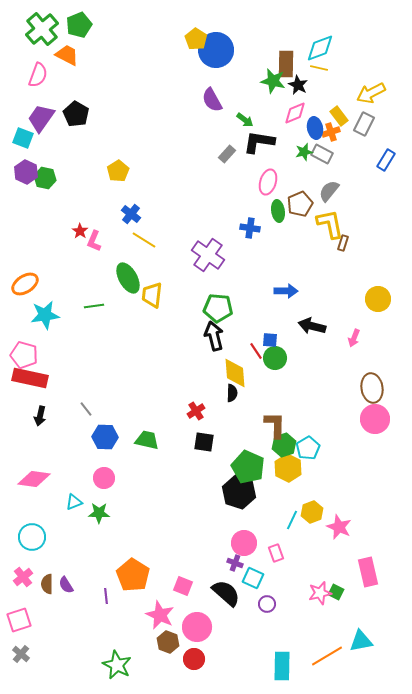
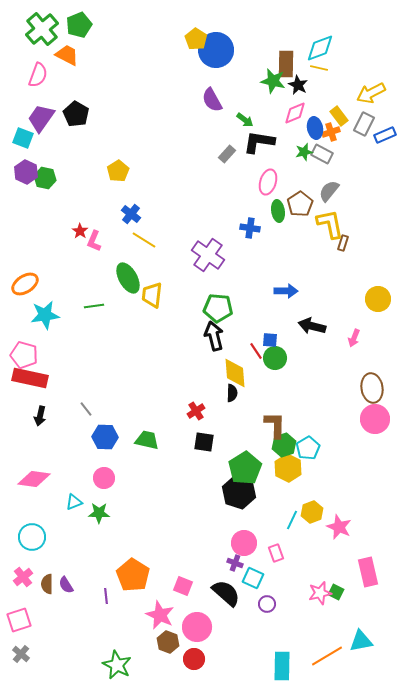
blue rectangle at (386, 160): moved 1 px left, 25 px up; rotated 35 degrees clockwise
brown pentagon at (300, 204): rotated 10 degrees counterclockwise
green pentagon at (248, 467): moved 3 px left, 1 px down; rotated 16 degrees clockwise
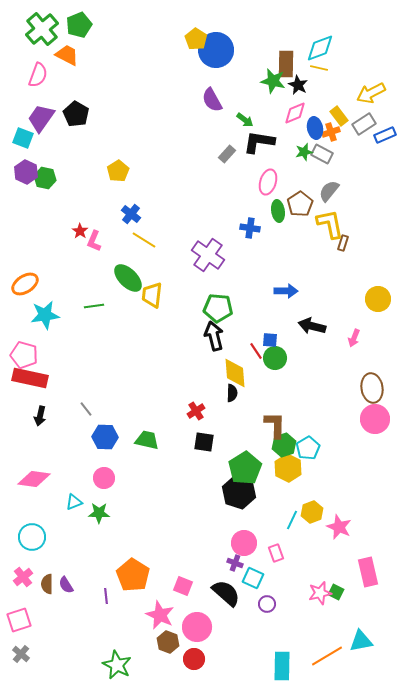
gray rectangle at (364, 124): rotated 30 degrees clockwise
green ellipse at (128, 278): rotated 16 degrees counterclockwise
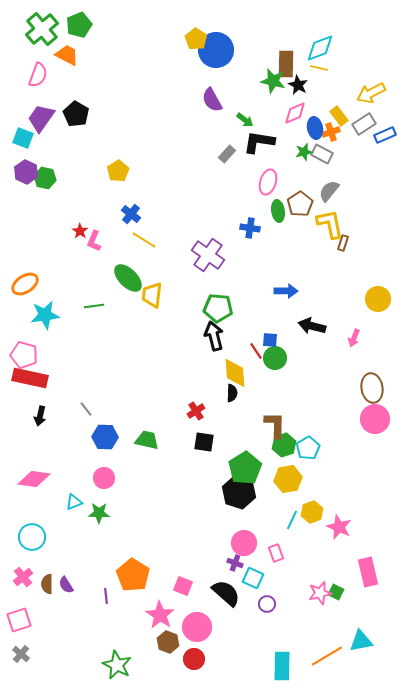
yellow hexagon at (288, 468): moved 11 px down; rotated 24 degrees clockwise
pink star at (160, 615): rotated 8 degrees clockwise
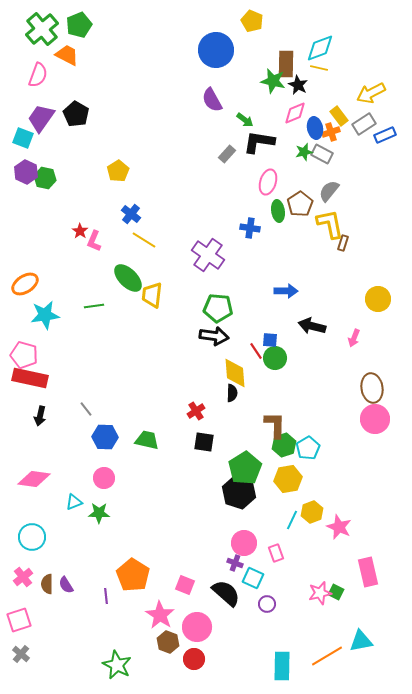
yellow pentagon at (196, 39): moved 56 px right, 18 px up; rotated 10 degrees counterclockwise
black arrow at (214, 336): rotated 112 degrees clockwise
pink square at (183, 586): moved 2 px right, 1 px up
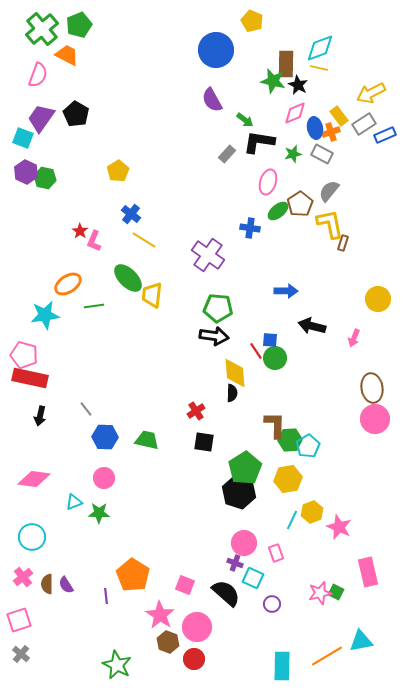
green star at (304, 152): moved 11 px left, 2 px down
green ellipse at (278, 211): rotated 60 degrees clockwise
orange ellipse at (25, 284): moved 43 px right
green hexagon at (284, 445): moved 6 px right, 5 px up; rotated 15 degrees clockwise
cyan pentagon at (308, 448): moved 2 px up
purple circle at (267, 604): moved 5 px right
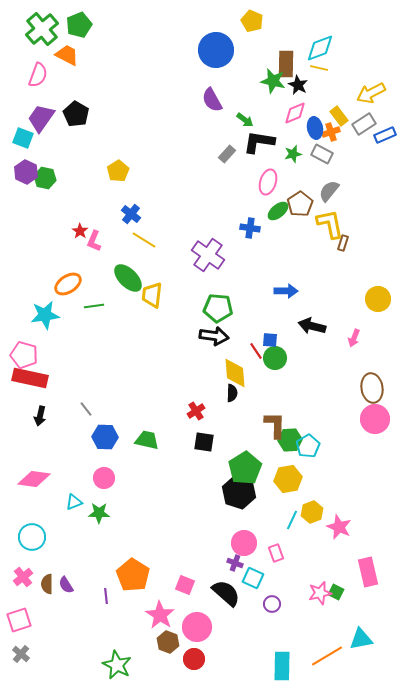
cyan triangle at (361, 641): moved 2 px up
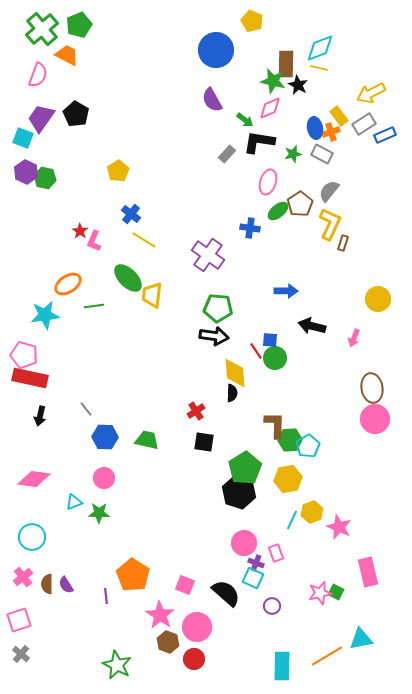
pink diamond at (295, 113): moved 25 px left, 5 px up
yellow L-shape at (330, 224): rotated 36 degrees clockwise
purple cross at (235, 563): moved 21 px right
purple circle at (272, 604): moved 2 px down
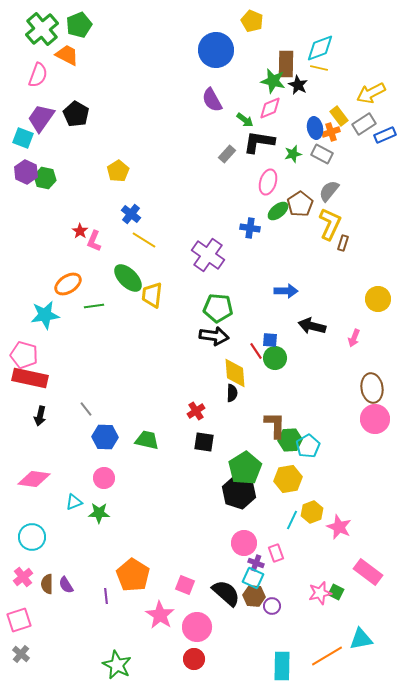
pink rectangle at (368, 572): rotated 40 degrees counterclockwise
brown hexagon at (168, 642): moved 86 px right, 46 px up; rotated 15 degrees counterclockwise
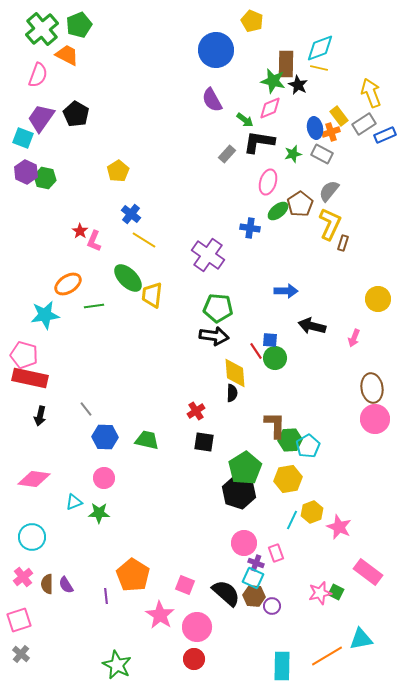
yellow arrow at (371, 93): rotated 96 degrees clockwise
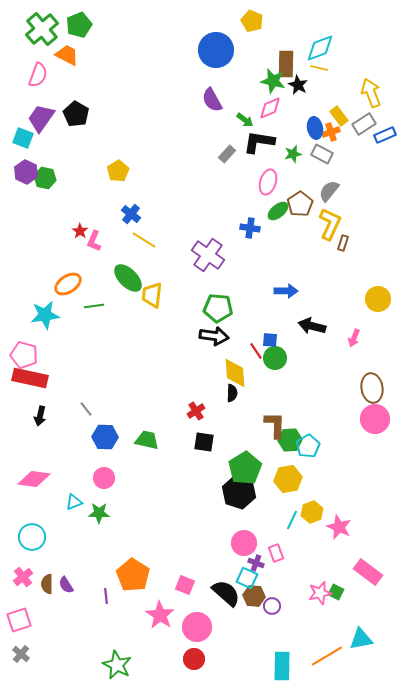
cyan square at (253, 578): moved 6 px left
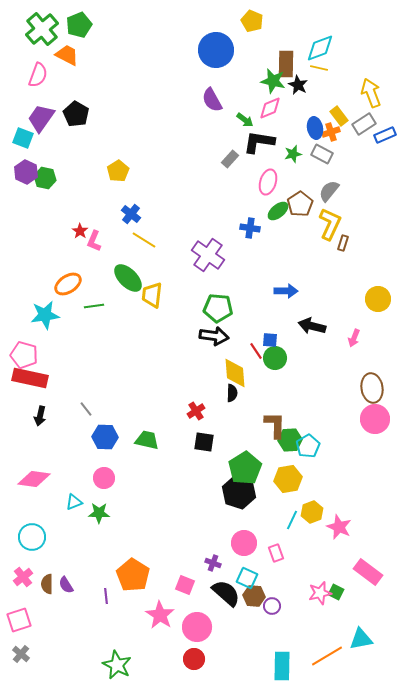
gray rectangle at (227, 154): moved 3 px right, 5 px down
purple cross at (256, 563): moved 43 px left
